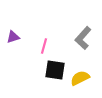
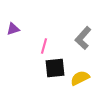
purple triangle: moved 8 px up
black square: moved 2 px up; rotated 15 degrees counterclockwise
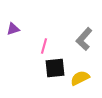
gray L-shape: moved 1 px right, 1 px down
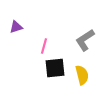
purple triangle: moved 3 px right, 2 px up
gray L-shape: moved 1 px right, 1 px down; rotated 15 degrees clockwise
yellow semicircle: moved 2 px right, 3 px up; rotated 102 degrees clockwise
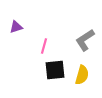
black square: moved 2 px down
yellow semicircle: rotated 30 degrees clockwise
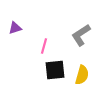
purple triangle: moved 1 px left, 1 px down
gray L-shape: moved 4 px left, 5 px up
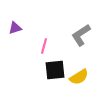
yellow semicircle: moved 3 px left, 2 px down; rotated 42 degrees clockwise
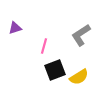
black square: rotated 15 degrees counterclockwise
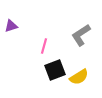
purple triangle: moved 4 px left, 2 px up
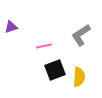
purple triangle: moved 1 px down
pink line: rotated 63 degrees clockwise
yellow semicircle: rotated 54 degrees counterclockwise
